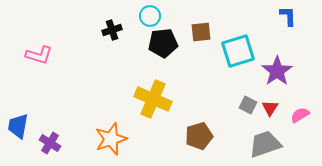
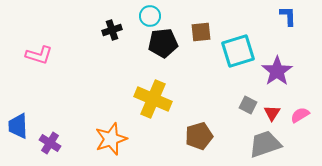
red triangle: moved 2 px right, 5 px down
blue trapezoid: rotated 12 degrees counterclockwise
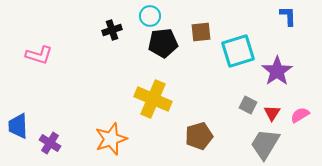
gray trapezoid: rotated 40 degrees counterclockwise
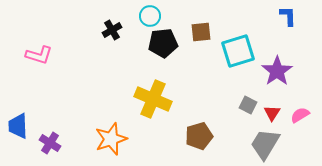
black cross: rotated 12 degrees counterclockwise
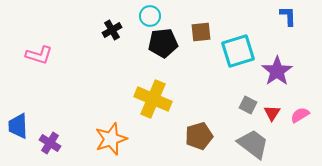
gray trapezoid: moved 12 px left; rotated 96 degrees clockwise
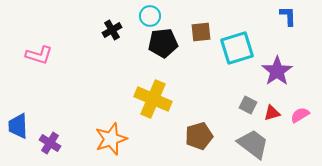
cyan square: moved 1 px left, 3 px up
red triangle: rotated 42 degrees clockwise
